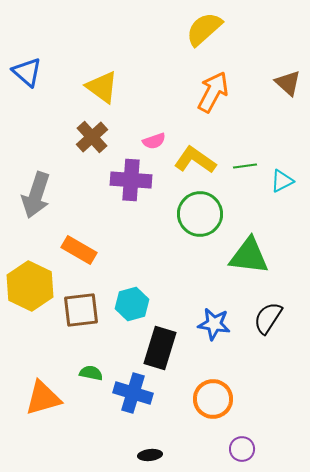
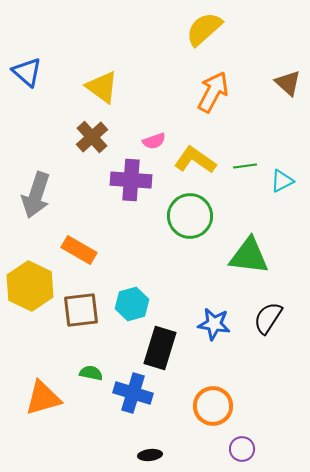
green circle: moved 10 px left, 2 px down
orange circle: moved 7 px down
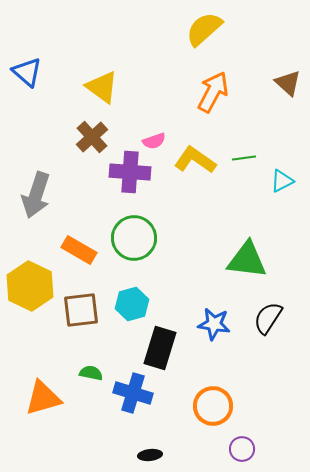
green line: moved 1 px left, 8 px up
purple cross: moved 1 px left, 8 px up
green circle: moved 56 px left, 22 px down
green triangle: moved 2 px left, 4 px down
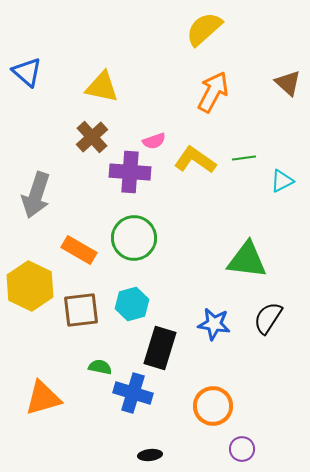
yellow triangle: rotated 24 degrees counterclockwise
green semicircle: moved 9 px right, 6 px up
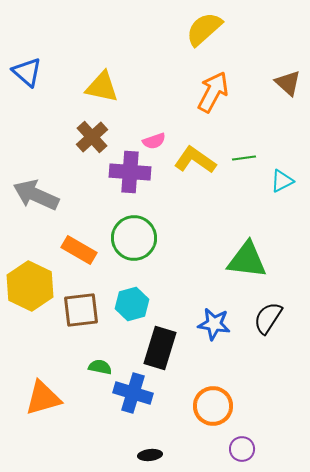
gray arrow: rotated 96 degrees clockwise
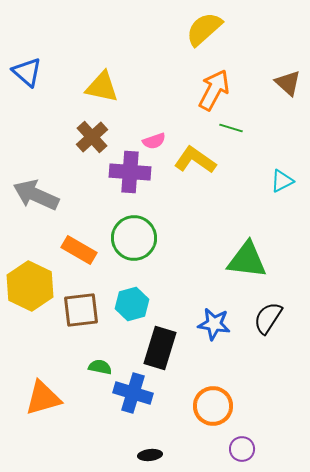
orange arrow: moved 1 px right, 2 px up
green line: moved 13 px left, 30 px up; rotated 25 degrees clockwise
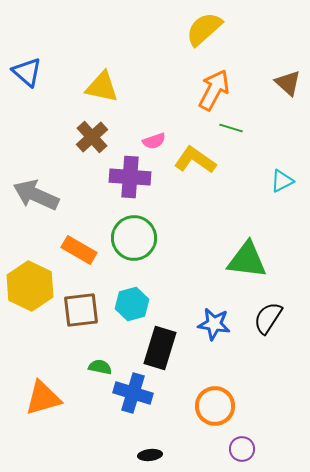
purple cross: moved 5 px down
orange circle: moved 2 px right
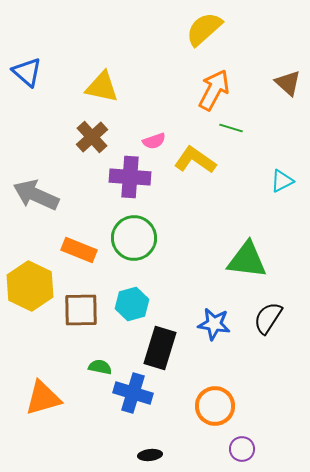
orange rectangle: rotated 8 degrees counterclockwise
brown square: rotated 6 degrees clockwise
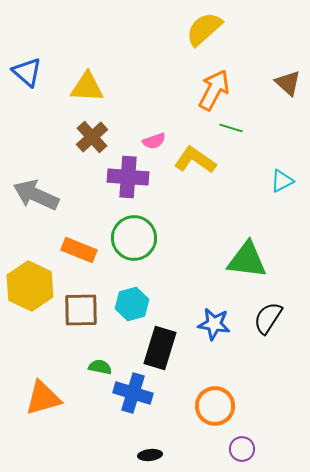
yellow triangle: moved 15 px left; rotated 9 degrees counterclockwise
purple cross: moved 2 px left
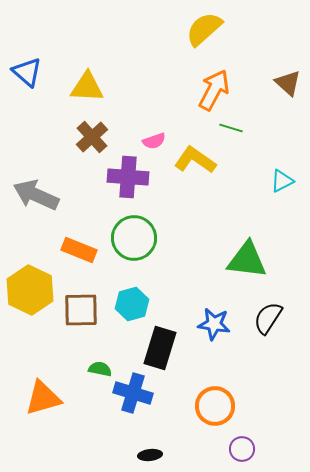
yellow hexagon: moved 4 px down
green semicircle: moved 2 px down
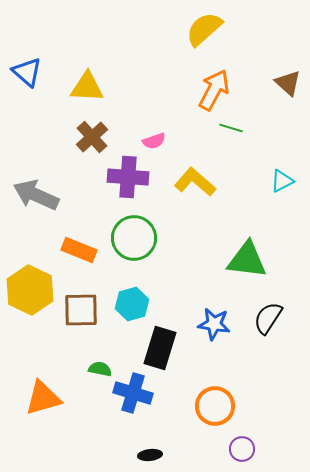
yellow L-shape: moved 22 px down; rotated 6 degrees clockwise
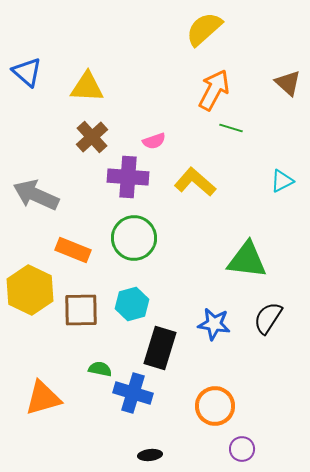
orange rectangle: moved 6 px left
